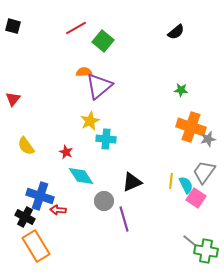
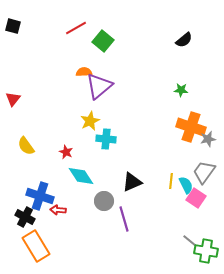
black semicircle: moved 8 px right, 8 px down
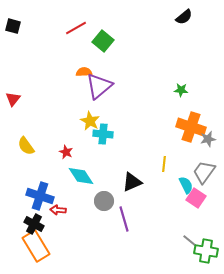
black semicircle: moved 23 px up
yellow star: rotated 18 degrees counterclockwise
cyan cross: moved 3 px left, 5 px up
yellow line: moved 7 px left, 17 px up
black cross: moved 9 px right, 7 px down
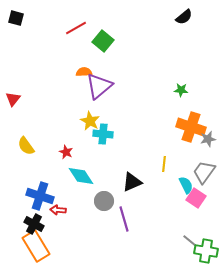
black square: moved 3 px right, 8 px up
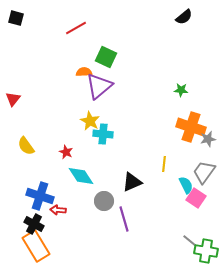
green square: moved 3 px right, 16 px down; rotated 15 degrees counterclockwise
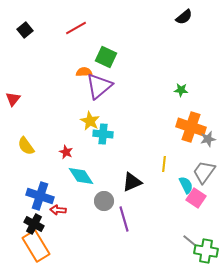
black square: moved 9 px right, 12 px down; rotated 35 degrees clockwise
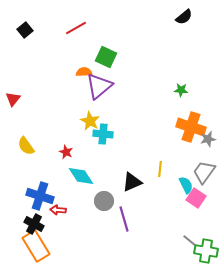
yellow line: moved 4 px left, 5 px down
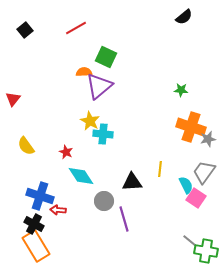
black triangle: rotated 20 degrees clockwise
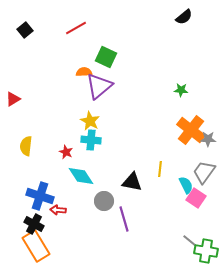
red triangle: rotated 21 degrees clockwise
orange cross: moved 3 px down; rotated 20 degrees clockwise
cyan cross: moved 12 px left, 6 px down
gray star: rotated 14 degrees clockwise
yellow semicircle: rotated 42 degrees clockwise
black triangle: rotated 15 degrees clockwise
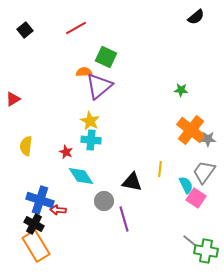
black semicircle: moved 12 px right
blue cross: moved 4 px down
